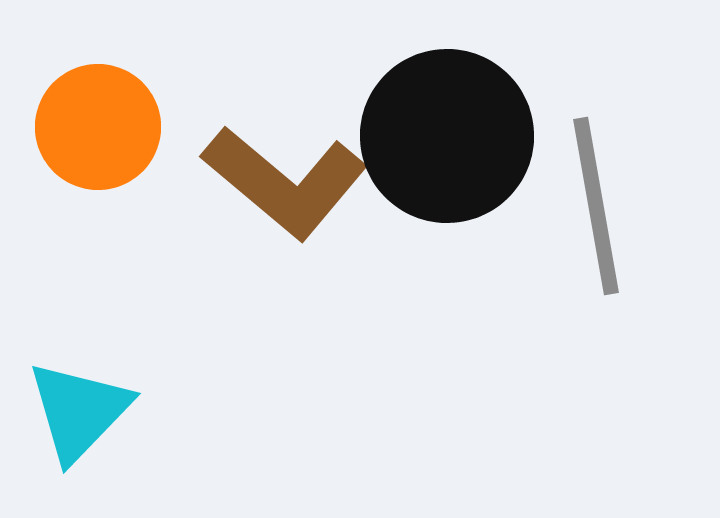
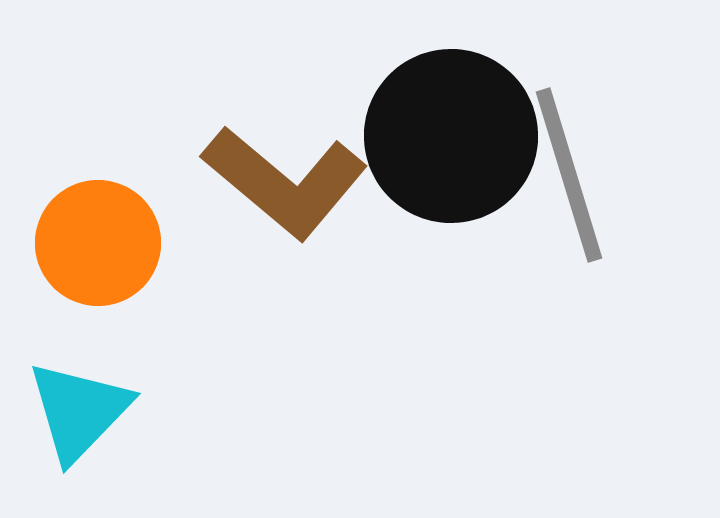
orange circle: moved 116 px down
black circle: moved 4 px right
gray line: moved 27 px left, 31 px up; rotated 7 degrees counterclockwise
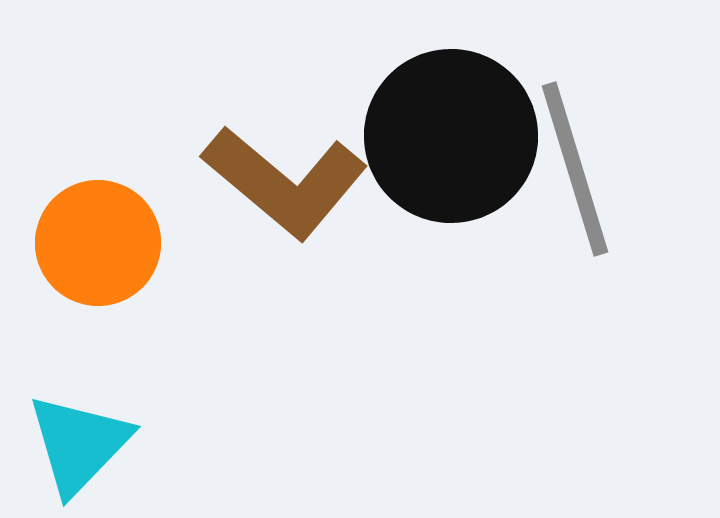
gray line: moved 6 px right, 6 px up
cyan triangle: moved 33 px down
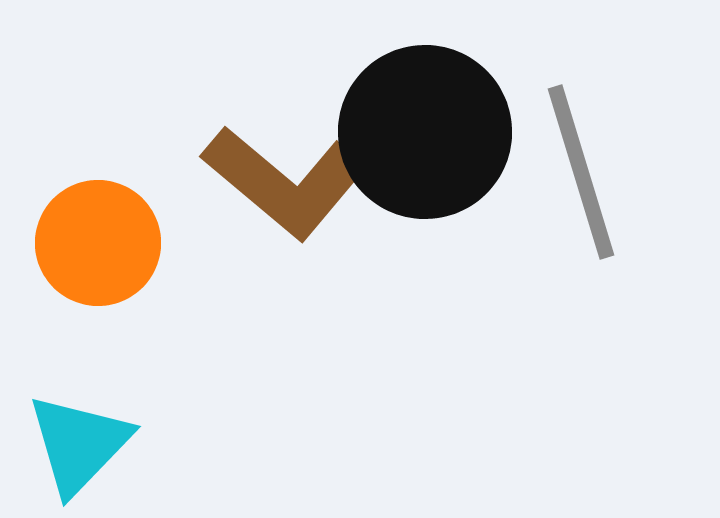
black circle: moved 26 px left, 4 px up
gray line: moved 6 px right, 3 px down
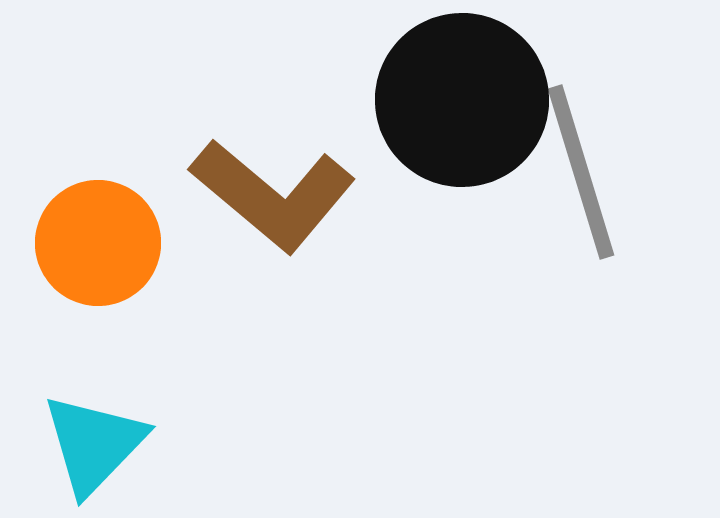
black circle: moved 37 px right, 32 px up
brown L-shape: moved 12 px left, 13 px down
cyan triangle: moved 15 px right
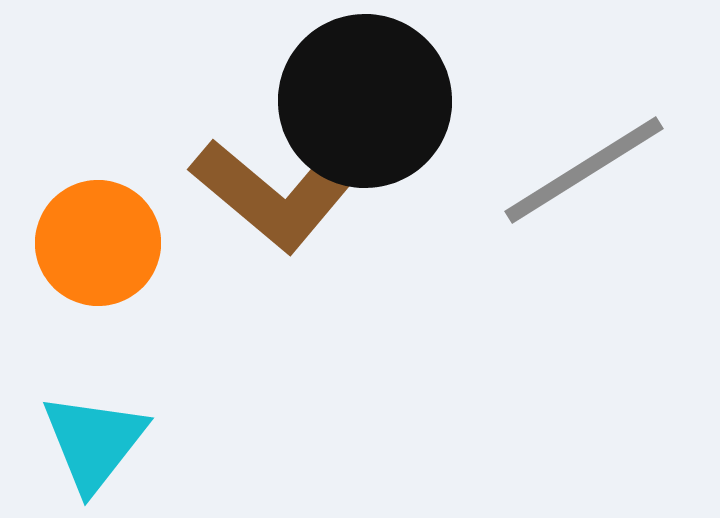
black circle: moved 97 px left, 1 px down
gray line: moved 3 px right, 2 px up; rotated 75 degrees clockwise
cyan triangle: moved 2 px up; rotated 6 degrees counterclockwise
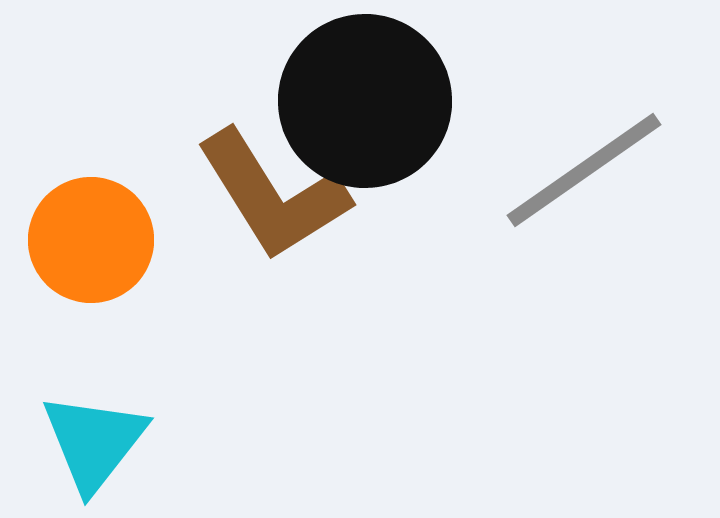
gray line: rotated 3 degrees counterclockwise
brown L-shape: rotated 18 degrees clockwise
orange circle: moved 7 px left, 3 px up
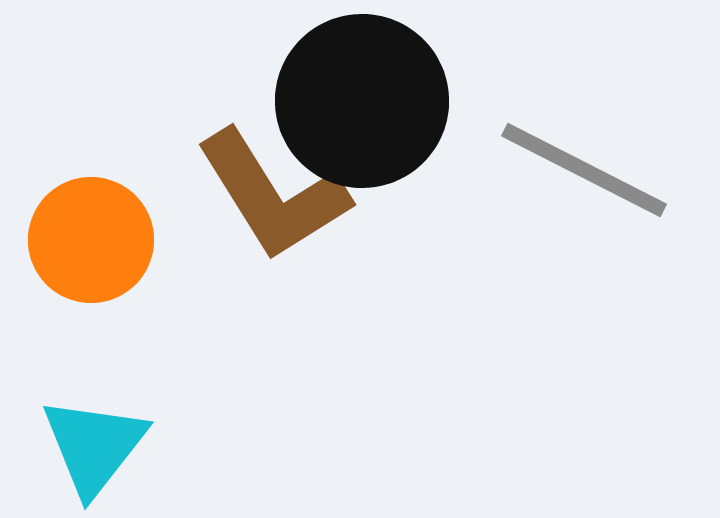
black circle: moved 3 px left
gray line: rotated 62 degrees clockwise
cyan triangle: moved 4 px down
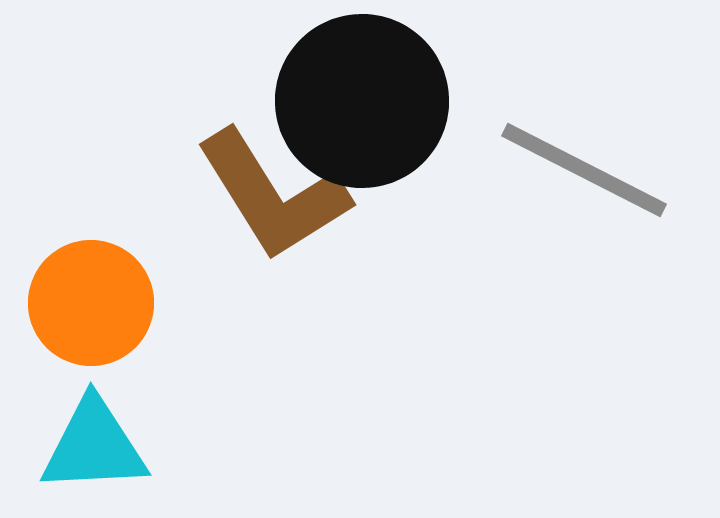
orange circle: moved 63 px down
cyan triangle: rotated 49 degrees clockwise
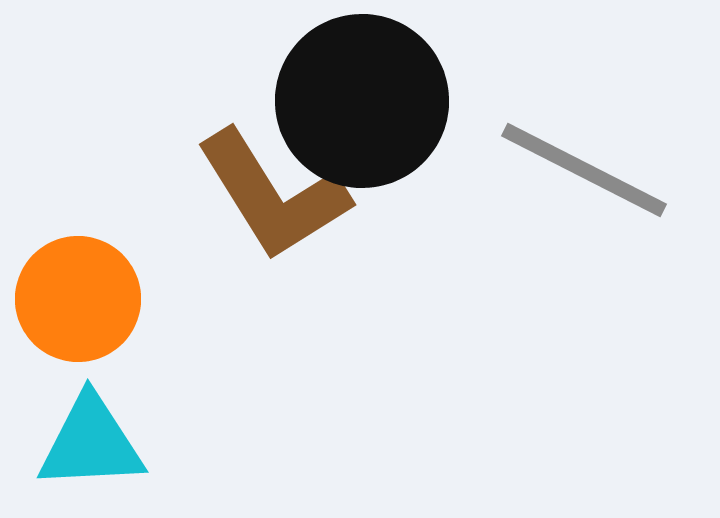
orange circle: moved 13 px left, 4 px up
cyan triangle: moved 3 px left, 3 px up
